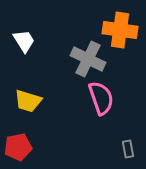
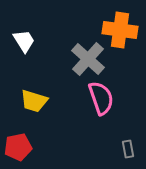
gray cross: rotated 16 degrees clockwise
yellow trapezoid: moved 6 px right
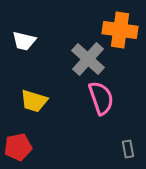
white trapezoid: rotated 135 degrees clockwise
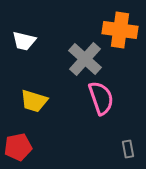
gray cross: moved 3 px left
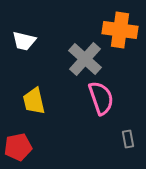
yellow trapezoid: rotated 60 degrees clockwise
gray rectangle: moved 10 px up
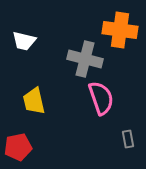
gray cross: rotated 28 degrees counterclockwise
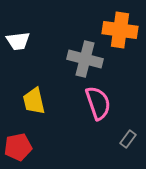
white trapezoid: moved 6 px left; rotated 20 degrees counterclockwise
pink semicircle: moved 3 px left, 5 px down
gray rectangle: rotated 48 degrees clockwise
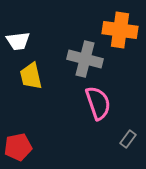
yellow trapezoid: moved 3 px left, 25 px up
